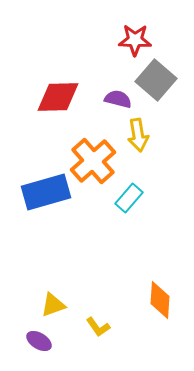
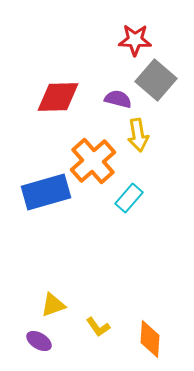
orange diamond: moved 10 px left, 39 px down
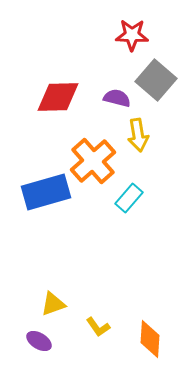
red star: moved 3 px left, 5 px up
purple semicircle: moved 1 px left, 1 px up
yellow triangle: moved 1 px up
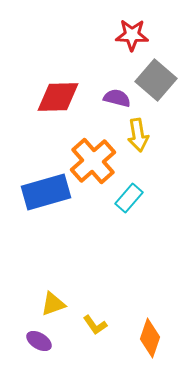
yellow L-shape: moved 3 px left, 2 px up
orange diamond: moved 1 px up; rotated 15 degrees clockwise
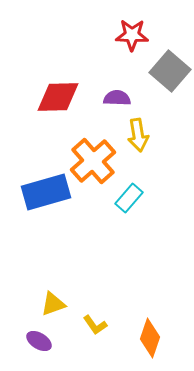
gray square: moved 14 px right, 9 px up
purple semicircle: rotated 12 degrees counterclockwise
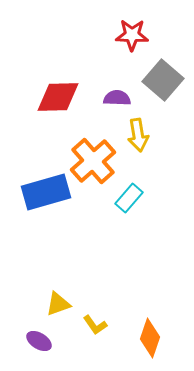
gray square: moved 7 px left, 9 px down
yellow triangle: moved 5 px right
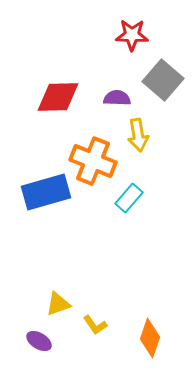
orange cross: rotated 27 degrees counterclockwise
